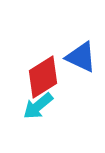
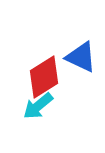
red diamond: moved 1 px right
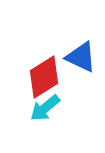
cyan arrow: moved 7 px right, 2 px down
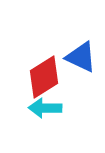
cyan arrow: rotated 40 degrees clockwise
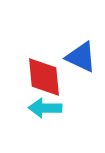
red diamond: rotated 63 degrees counterclockwise
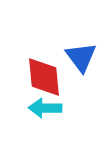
blue triangle: rotated 28 degrees clockwise
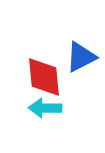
blue triangle: rotated 40 degrees clockwise
